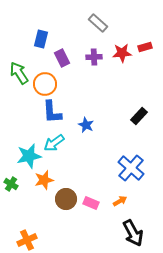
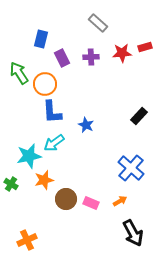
purple cross: moved 3 px left
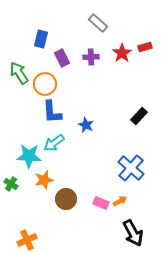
red star: rotated 30 degrees counterclockwise
cyan star: rotated 15 degrees clockwise
pink rectangle: moved 10 px right
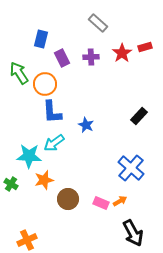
brown circle: moved 2 px right
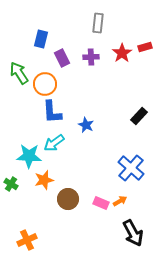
gray rectangle: rotated 54 degrees clockwise
